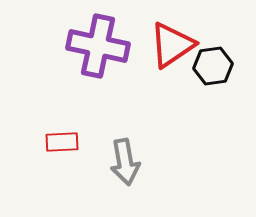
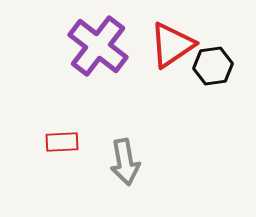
purple cross: rotated 26 degrees clockwise
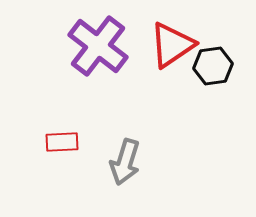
gray arrow: rotated 27 degrees clockwise
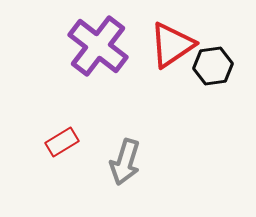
red rectangle: rotated 28 degrees counterclockwise
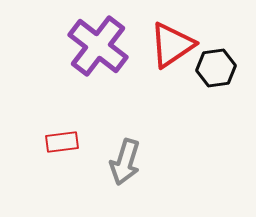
black hexagon: moved 3 px right, 2 px down
red rectangle: rotated 24 degrees clockwise
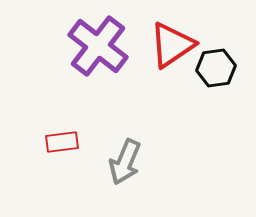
gray arrow: rotated 6 degrees clockwise
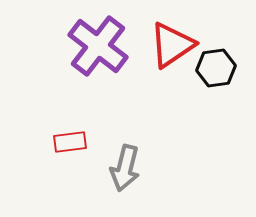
red rectangle: moved 8 px right
gray arrow: moved 6 px down; rotated 9 degrees counterclockwise
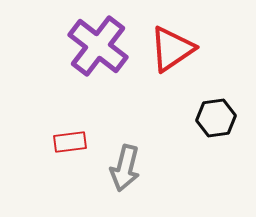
red triangle: moved 4 px down
black hexagon: moved 50 px down
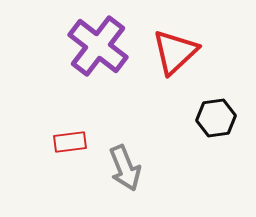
red triangle: moved 3 px right, 3 px down; rotated 9 degrees counterclockwise
gray arrow: rotated 36 degrees counterclockwise
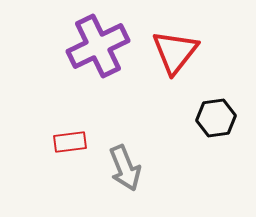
purple cross: rotated 26 degrees clockwise
red triangle: rotated 9 degrees counterclockwise
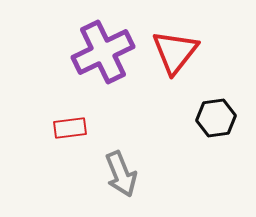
purple cross: moved 5 px right, 6 px down
red rectangle: moved 14 px up
gray arrow: moved 4 px left, 6 px down
